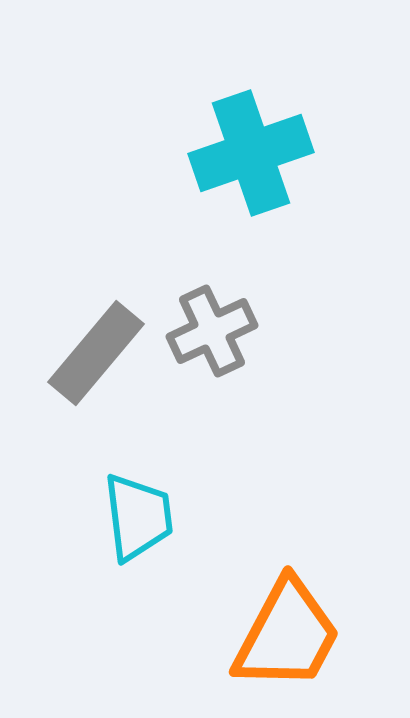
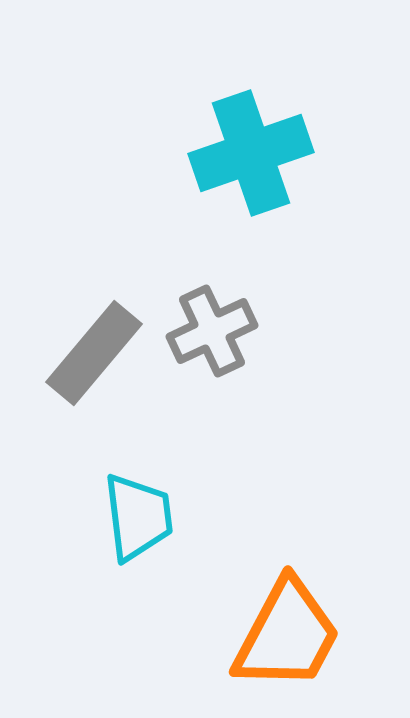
gray rectangle: moved 2 px left
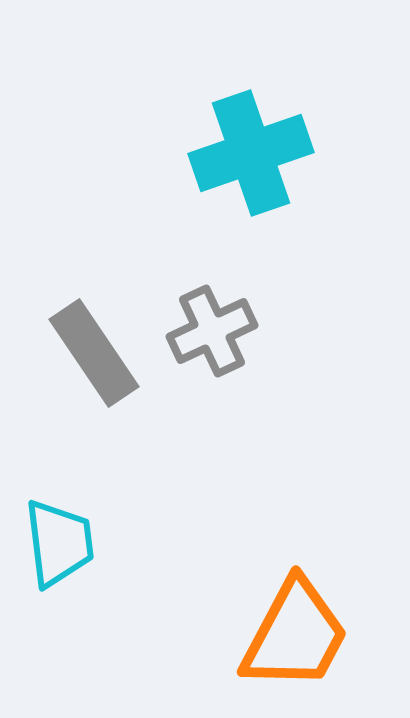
gray rectangle: rotated 74 degrees counterclockwise
cyan trapezoid: moved 79 px left, 26 px down
orange trapezoid: moved 8 px right
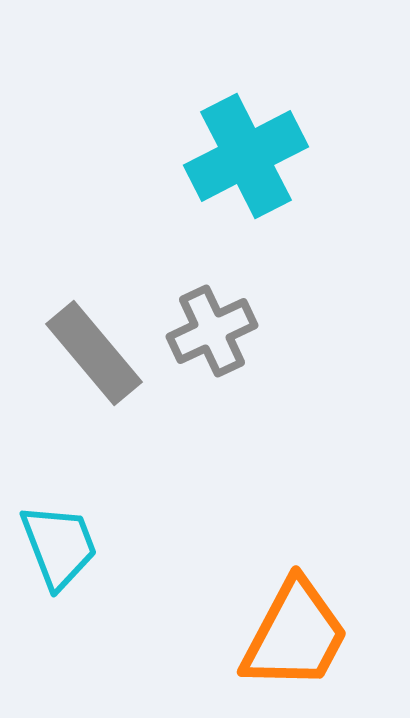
cyan cross: moved 5 px left, 3 px down; rotated 8 degrees counterclockwise
gray rectangle: rotated 6 degrees counterclockwise
cyan trapezoid: moved 3 px down; rotated 14 degrees counterclockwise
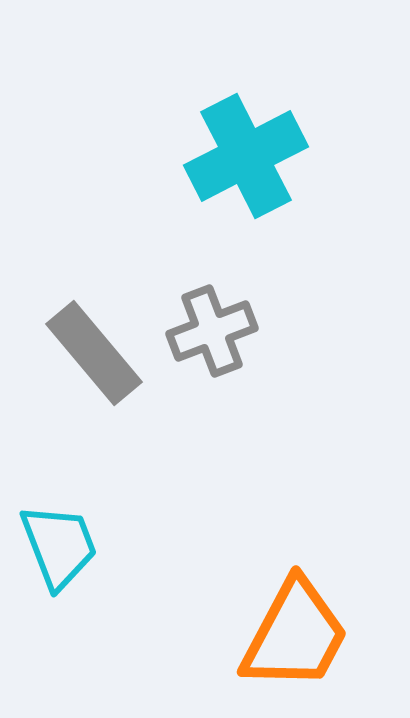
gray cross: rotated 4 degrees clockwise
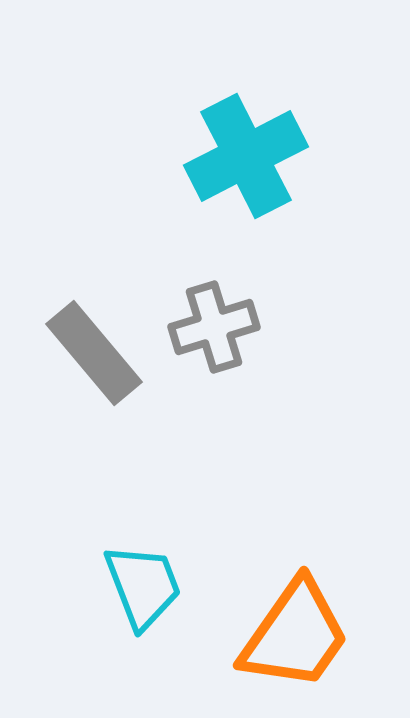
gray cross: moved 2 px right, 4 px up; rotated 4 degrees clockwise
cyan trapezoid: moved 84 px right, 40 px down
orange trapezoid: rotated 7 degrees clockwise
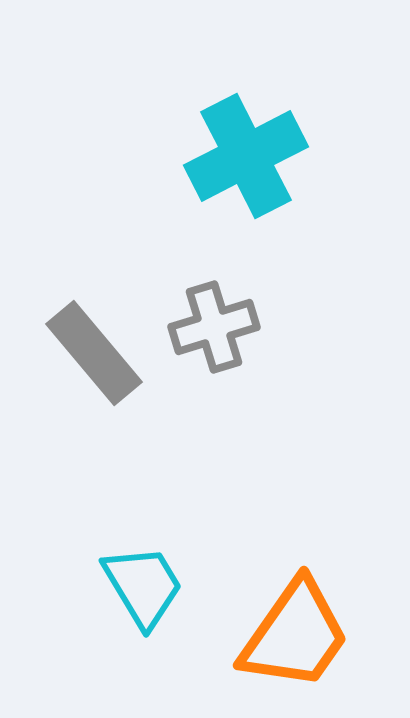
cyan trapezoid: rotated 10 degrees counterclockwise
